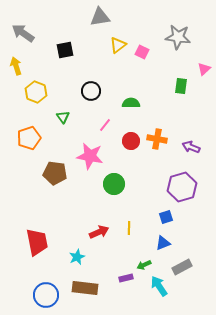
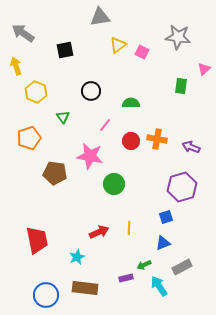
red trapezoid: moved 2 px up
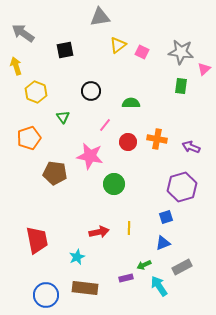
gray star: moved 3 px right, 15 px down
red circle: moved 3 px left, 1 px down
red arrow: rotated 12 degrees clockwise
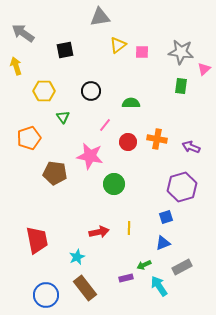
pink square: rotated 24 degrees counterclockwise
yellow hexagon: moved 8 px right, 1 px up; rotated 20 degrees counterclockwise
brown rectangle: rotated 45 degrees clockwise
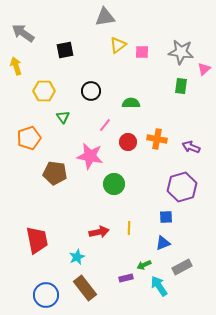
gray triangle: moved 5 px right
blue square: rotated 16 degrees clockwise
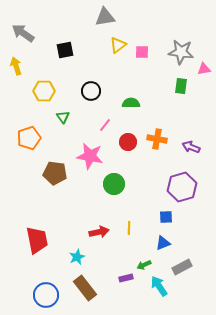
pink triangle: rotated 32 degrees clockwise
